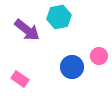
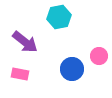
purple arrow: moved 2 px left, 12 px down
blue circle: moved 2 px down
pink rectangle: moved 5 px up; rotated 24 degrees counterclockwise
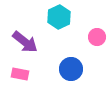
cyan hexagon: rotated 15 degrees counterclockwise
pink circle: moved 2 px left, 19 px up
blue circle: moved 1 px left
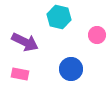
cyan hexagon: rotated 20 degrees counterclockwise
pink circle: moved 2 px up
purple arrow: rotated 12 degrees counterclockwise
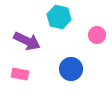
purple arrow: moved 2 px right, 1 px up
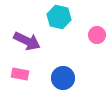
blue circle: moved 8 px left, 9 px down
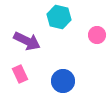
pink rectangle: rotated 54 degrees clockwise
blue circle: moved 3 px down
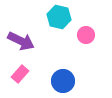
pink circle: moved 11 px left
purple arrow: moved 6 px left
pink rectangle: rotated 66 degrees clockwise
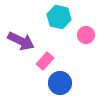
pink rectangle: moved 25 px right, 13 px up
blue circle: moved 3 px left, 2 px down
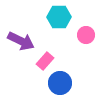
cyan hexagon: rotated 15 degrees counterclockwise
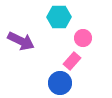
pink circle: moved 3 px left, 3 px down
pink rectangle: moved 27 px right
